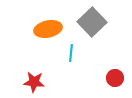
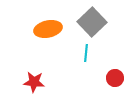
cyan line: moved 15 px right
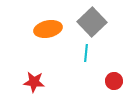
red circle: moved 1 px left, 3 px down
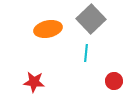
gray square: moved 1 px left, 3 px up
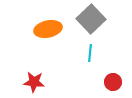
cyan line: moved 4 px right
red circle: moved 1 px left, 1 px down
